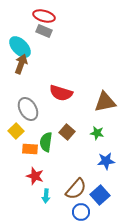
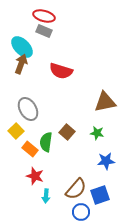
cyan ellipse: moved 2 px right
red semicircle: moved 22 px up
orange rectangle: rotated 35 degrees clockwise
blue square: rotated 24 degrees clockwise
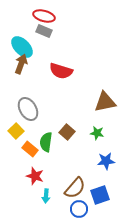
brown semicircle: moved 1 px left, 1 px up
blue circle: moved 2 px left, 3 px up
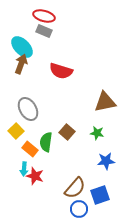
cyan arrow: moved 22 px left, 27 px up
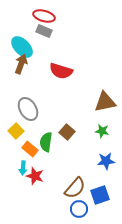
green star: moved 5 px right, 2 px up
cyan arrow: moved 1 px left, 1 px up
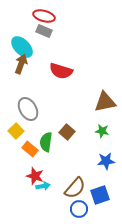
cyan arrow: moved 20 px right, 18 px down; rotated 104 degrees counterclockwise
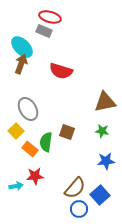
red ellipse: moved 6 px right, 1 px down
brown square: rotated 21 degrees counterclockwise
red star: rotated 24 degrees counterclockwise
cyan arrow: moved 27 px left
blue square: rotated 24 degrees counterclockwise
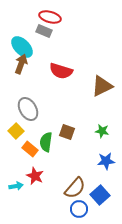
brown triangle: moved 3 px left, 16 px up; rotated 15 degrees counterclockwise
red star: rotated 30 degrees clockwise
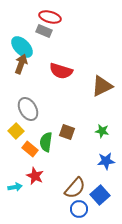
cyan arrow: moved 1 px left, 1 px down
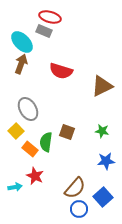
cyan ellipse: moved 5 px up
blue square: moved 3 px right, 2 px down
